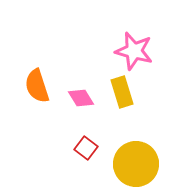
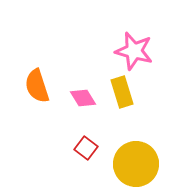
pink diamond: moved 2 px right
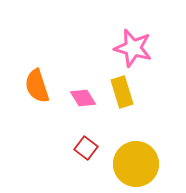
pink star: moved 1 px left, 3 px up
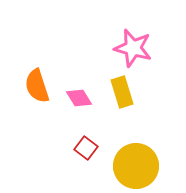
pink diamond: moved 4 px left
yellow circle: moved 2 px down
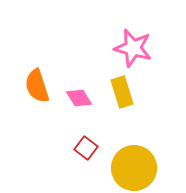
yellow circle: moved 2 px left, 2 px down
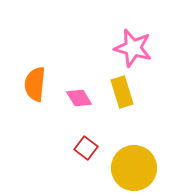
orange semicircle: moved 2 px left, 2 px up; rotated 24 degrees clockwise
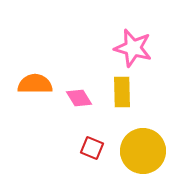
orange semicircle: rotated 84 degrees clockwise
yellow rectangle: rotated 16 degrees clockwise
red square: moved 6 px right; rotated 15 degrees counterclockwise
yellow circle: moved 9 px right, 17 px up
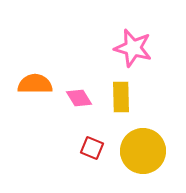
yellow rectangle: moved 1 px left, 5 px down
